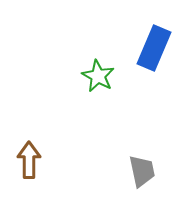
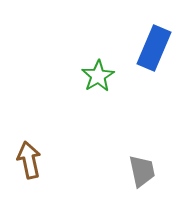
green star: rotated 12 degrees clockwise
brown arrow: rotated 12 degrees counterclockwise
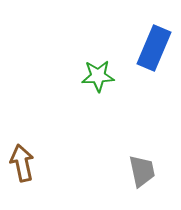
green star: rotated 28 degrees clockwise
brown arrow: moved 7 px left, 3 px down
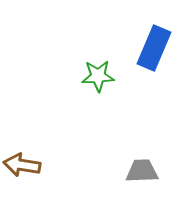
brown arrow: moved 2 px down; rotated 69 degrees counterclockwise
gray trapezoid: rotated 80 degrees counterclockwise
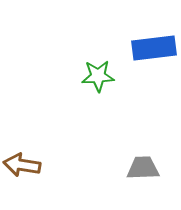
blue rectangle: rotated 60 degrees clockwise
gray trapezoid: moved 1 px right, 3 px up
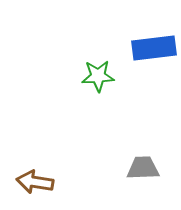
brown arrow: moved 13 px right, 17 px down
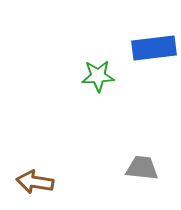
gray trapezoid: moved 1 px left; rotated 8 degrees clockwise
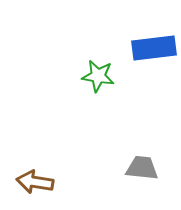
green star: rotated 12 degrees clockwise
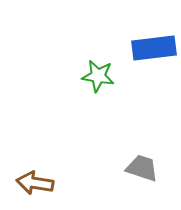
gray trapezoid: rotated 12 degrees clockwise
brown arrow: moved 1 px down
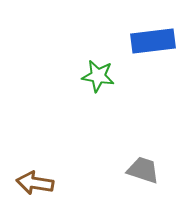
blue rectangle: moved 1 px left, 7 px up
gray trapezoid: moved 1 px right, 2 px down
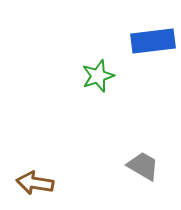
green star: rotated 28 degrees counterclockwise
gray trapezoid: moved 4 px up; rotated 12 degrees clockwise
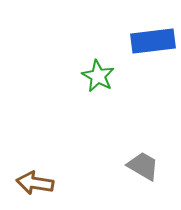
green star: rotated 24 degrees counterclockwise
